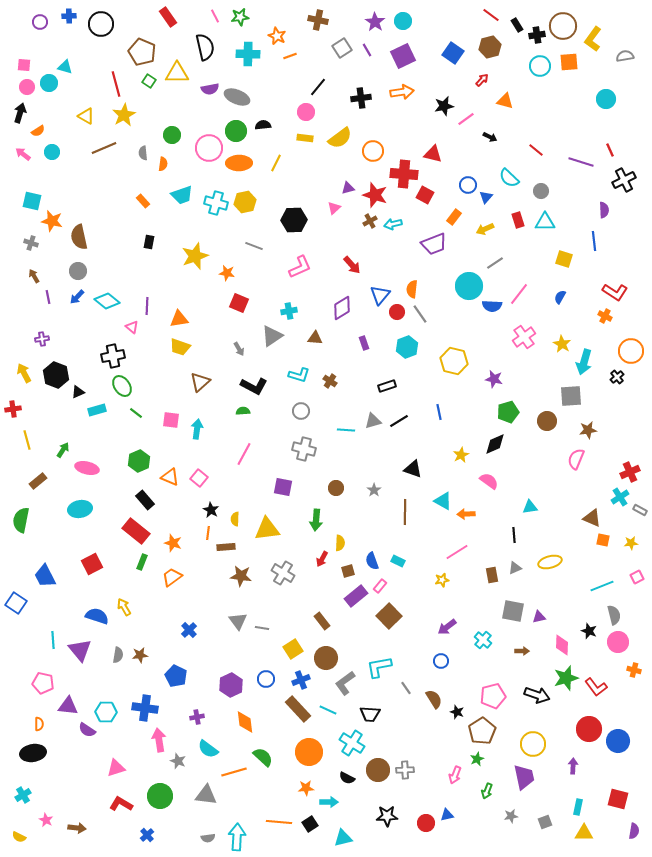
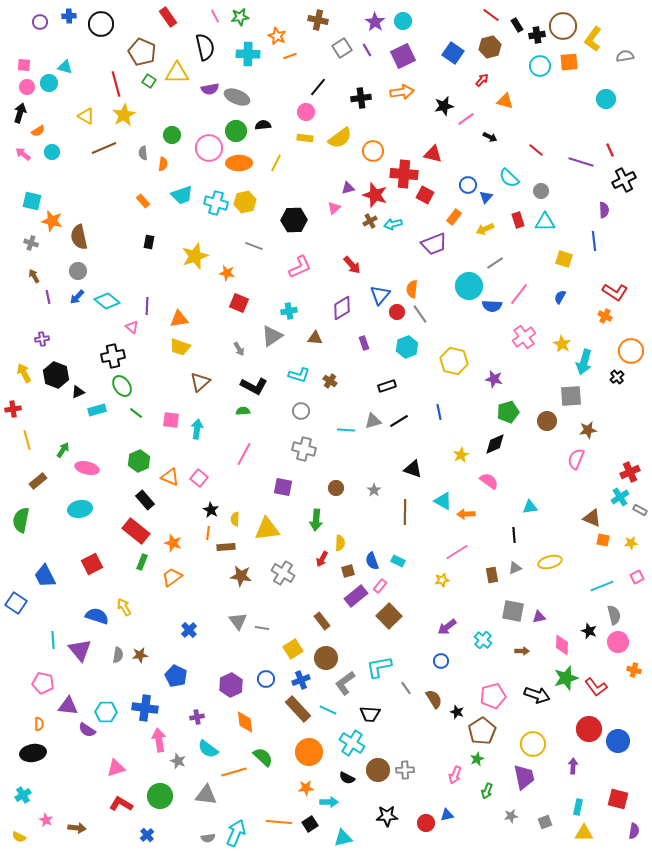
cyan arrow at (237, 837): moved 1 px left, 4 px up; rotated 20 degrees clockwise
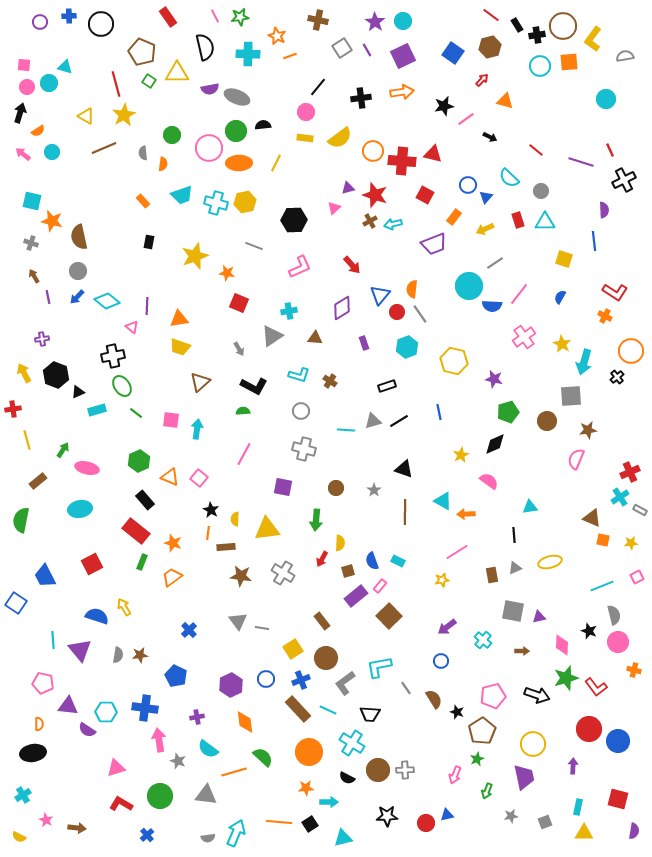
red cross at (404, 174): moved 2 px left, 13 px up
black triangle at (413, 469): moved 9 px left
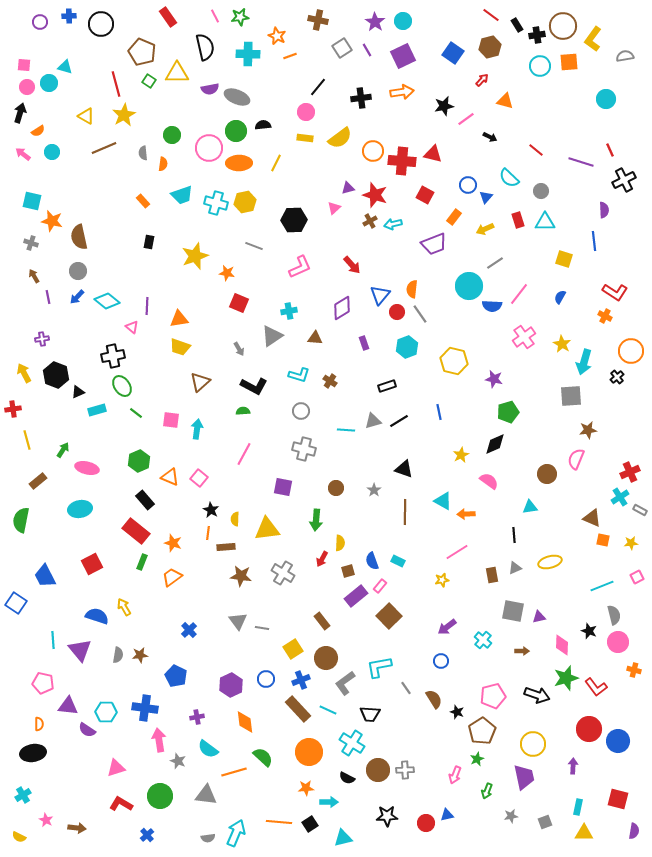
brown circle at (547, 421): moved 53 px down
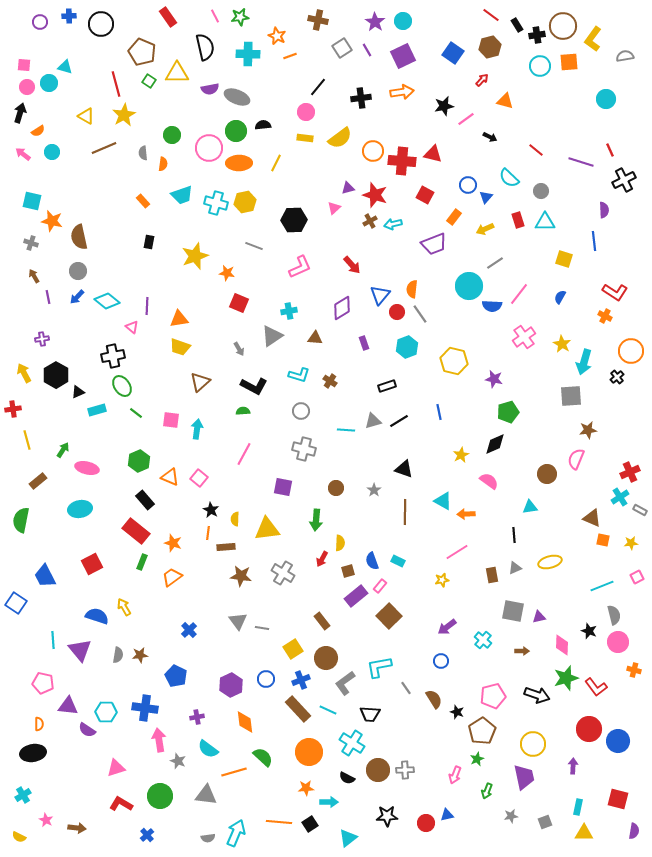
black hexagon at (56, 375): rotated 10 degrees clockwise
cyan triangle at (343, 838): moved 5 px right; rotated 24 degrees counterclockwise
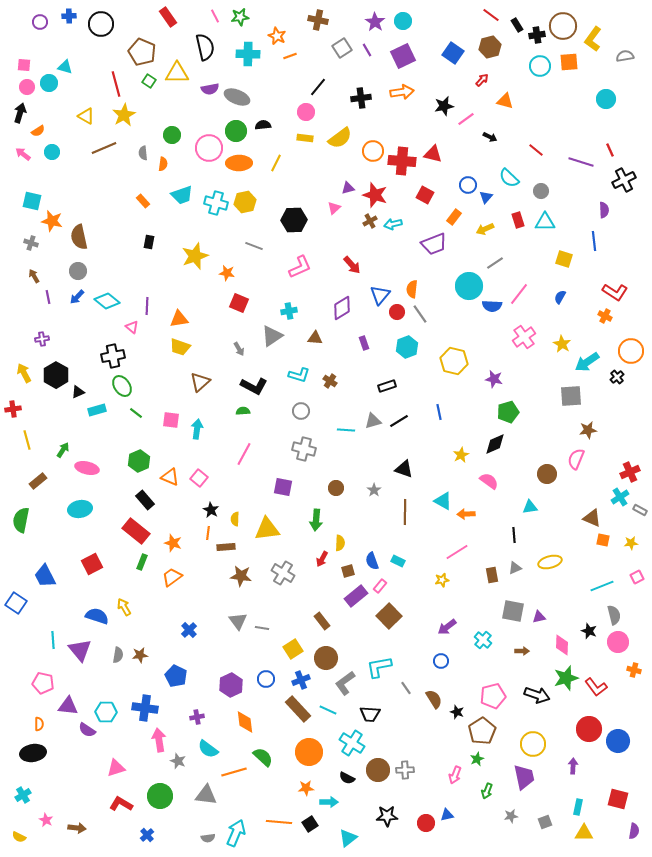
cyan arrow at (584, 362): moved 3 px right; rotated 40 degrees clockwise
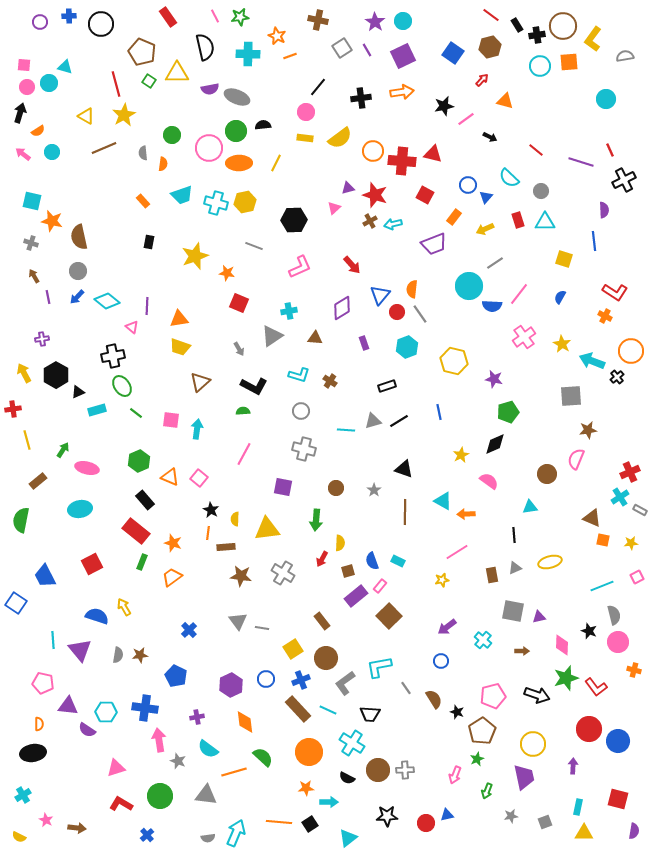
cyan arrow at (587, 362): moved 5 px right, 1 px up; rotated 55 degrees clockwise
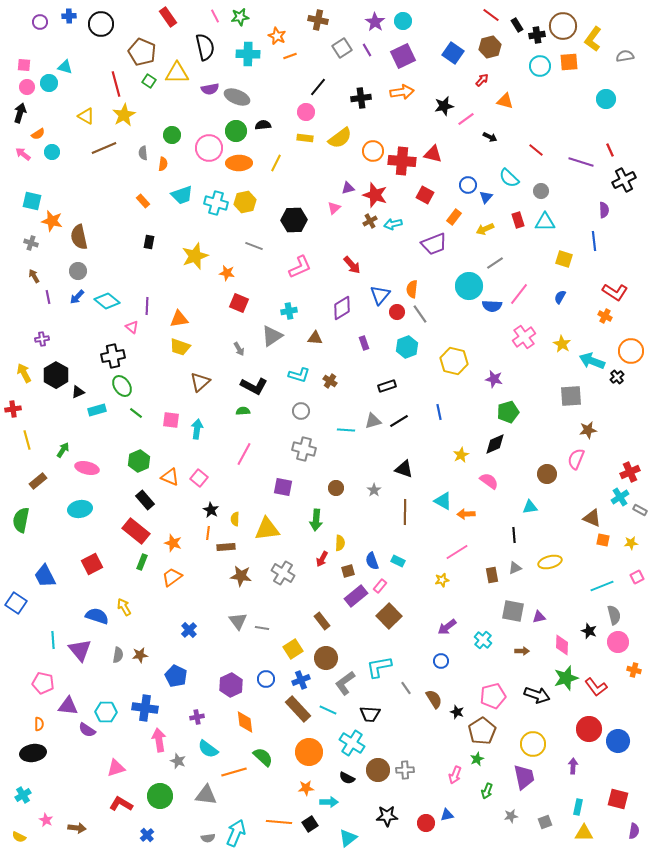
orange semicircle at (38, 131): moved 3 px down
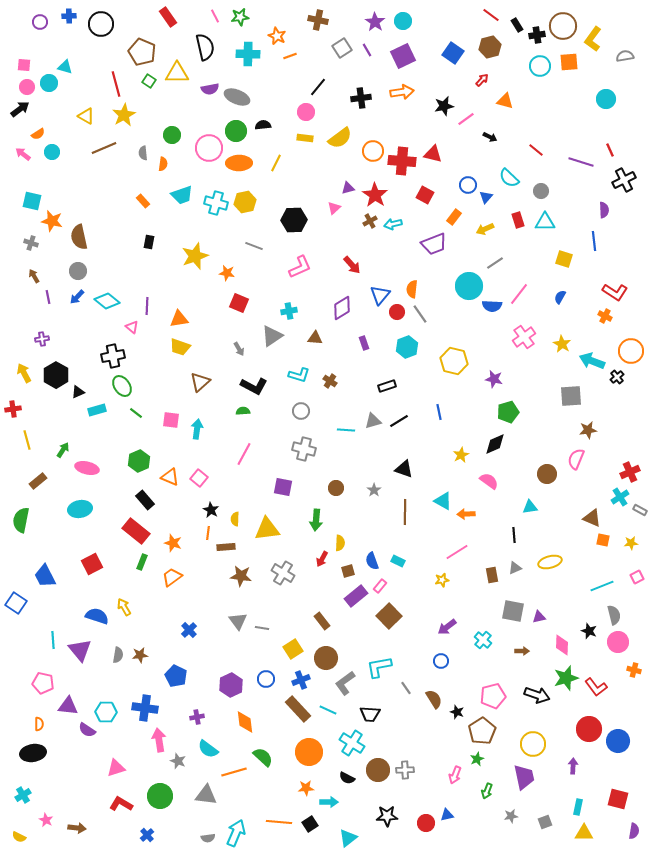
black arrow at (20, 113): moved 4 px up; rotated 36 degrees clockwise
red star at (375, 195): rotated 15 degrees clockwise
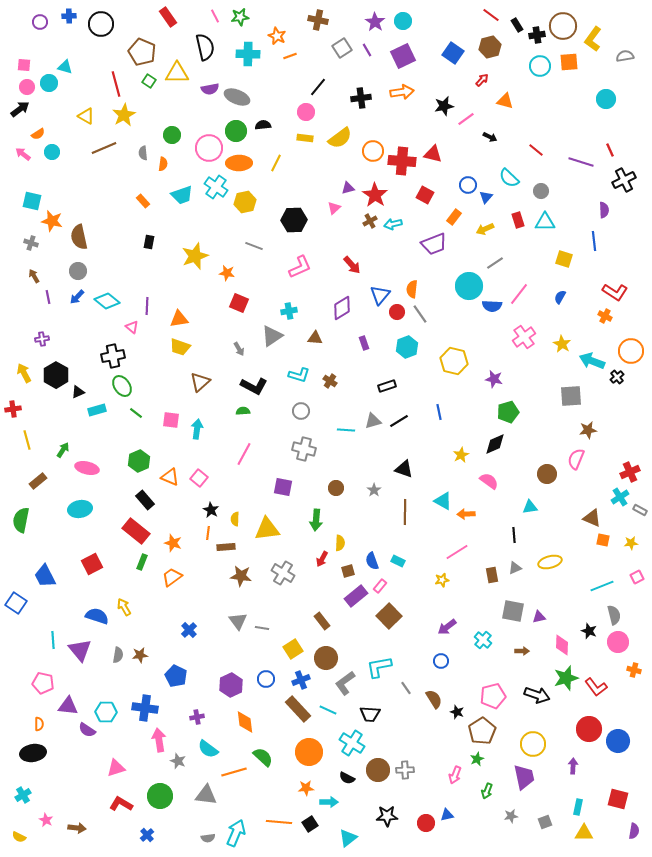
cyan cross at (216, 203): moved 16 px up; rotated 20 degrees clockwise
